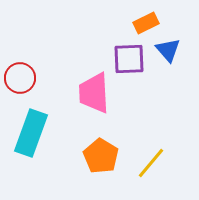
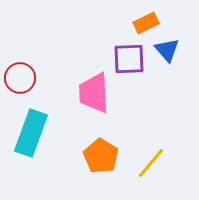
blue triangle: moved 1 px left
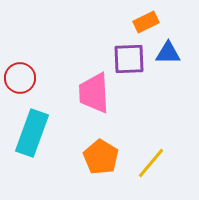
orange rectangle: moved 1 px up
blue triangle: moved 1 px right, 3 px down; rotated 48 degrees counterclockwise
cyan rectangle: moved 1 px right
orange pentagon: moved 1 px down
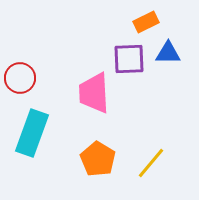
orange pentagon: moved 3 px left, 2 px down
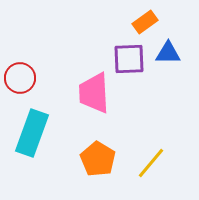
orange rectangle: moved 1 px left; rotated 10 degrees counterclockwise
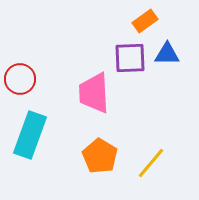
orange rectangle: moved 1 px up
blue triangle: moved 1 px left, 1 px down
purple square: moved 1 px right, 1 px up
red circle: moved 1 px down
cyan rectangle: moved 2 px left, 2 px down
orange pentagon: moved 2 px right, 3 px up
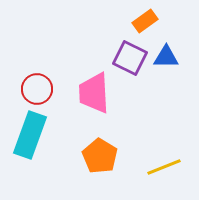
blue triangle: moved 1 px left, 3 px down
purple square: rotated 28 degrees clockwise
red circle: moved 17 px right, 10 px down
yellow line: moved 13 px right, 4 px down; rotated 28 degrees clockwise
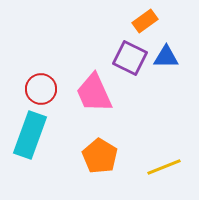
red circle: moved 4 px right
pink trapezoid: rotated 21 degrees counterclockwise
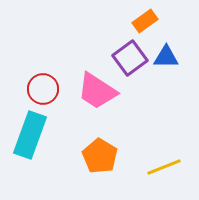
purple square: rotated 28 degrees clockwise
red circle: moved 2 px right
pink trapezoid: moved 3 px right, 2 px up; rotated 33 degrees counterclockwise
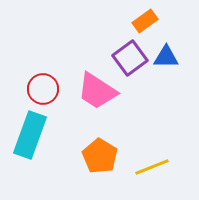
yellow line: moved 12 px left
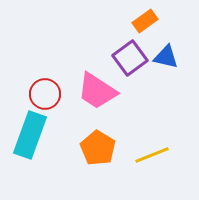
blue triangle: rotated 12 degrees clockwise
red circle: moved 2 px right, 5 px down
orange pentagon: moved 2 px left, 8 px up
yellow line: moved 12 px up
